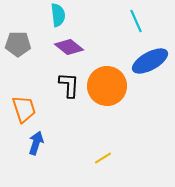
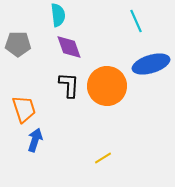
purple diamond: rotated 32 degrees clockwise
blue ellipse: moved 1 px right, 3 px down; rotated 12 degrees clockwise
blue arrow: moved 1 px left, 3 px up
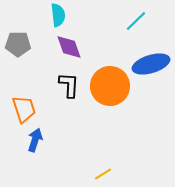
cyan line: rotated 70 degrees clockwise
orange circle: moved 3 px right
yellow line: moved 16 px down
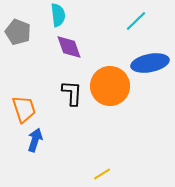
gray pentagon: moved 12 px up; rotated 20 degrees clockwise
blue ellipse: moved 1 px left, 1 px up; rotated 6 degrees clockwise
black L-shape: moved 3 px right, 8 px down
yellow line: moved 1 px left
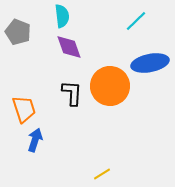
cyan semicircle: moved 4 px right, 1 px down
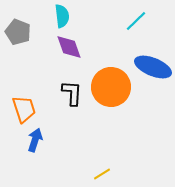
blue ellipse: moved 3 px right, 4 px down; rotated 33 degrees clockwise
orange circle: moved 1 px right, 1 px down
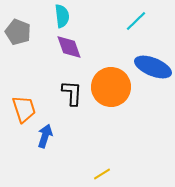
blue arrow: moved 10 px right, 4 px up
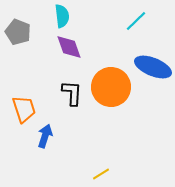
yellow line: moved 1 px left
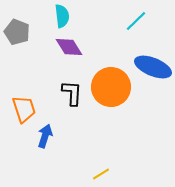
gray pentagon: moved 1 px left
purple diamond: rotated 12 degrees counterclockwise
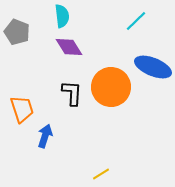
orange trapezoid: moved 2 px left
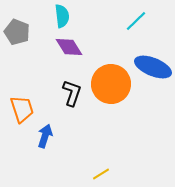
orange circle: moved 3 px up
black L-shape: rotated 16 degrees clockwise
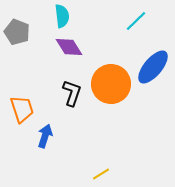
blue ellipse: rotated 72 degrees counterclockwise
